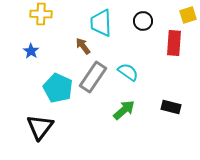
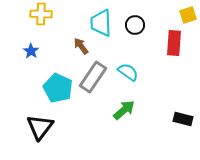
black circle: moved 8 px left, 4 px down
brown arrow: moved 2 px left
black rectangle: moved 12 px right, 12 px down
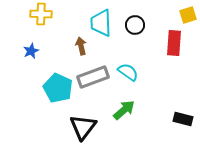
brown arrow: rotated 24 degrees clockwise
blue star: rotated 14 degrees clockwise
gray rectangle: rotated 36 degrees clockwise
black triangle: moved 43 px right
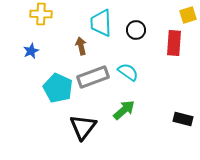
black circle: moved 1 px right, 5 px down
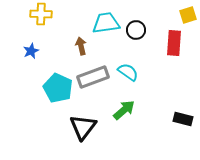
cyan trapezoid: moved 5 px right; rotated 84 degrees clockwise
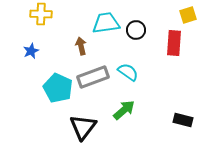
black rectangle: moved 1 px down
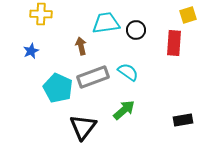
black rectangle: rotated 24 degrees counterclockwise
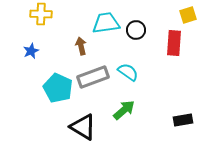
black triangle: rotated 36 degrees counterclockwise
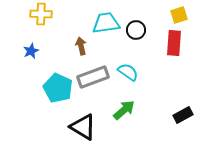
yellow square: moved 9 px left
black rectangle: moved 5 px up; rotated 18 degrees counterclockwise
